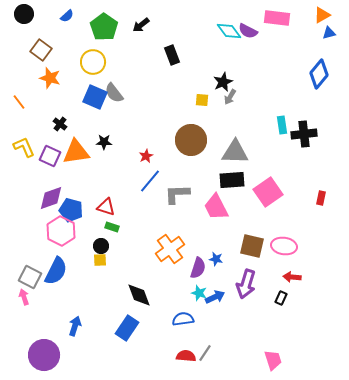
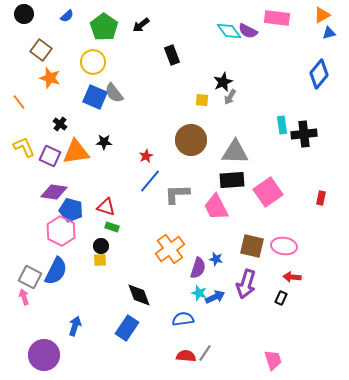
purple diamond at (51, 198): moved 3 px right, 6 px up; rotated 28 degrees clockwise
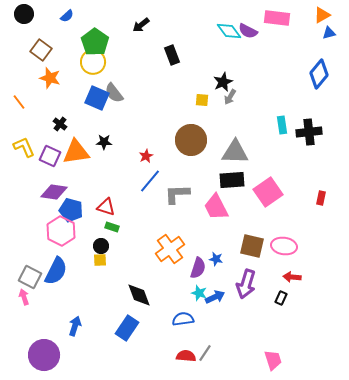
green pentagon at (104, 27): moved 9 px left, 15 px down
blue square at (95, 97): moved 2 px right, 1 px down
black cross at (304, 134): moved 5 px right, 2 px up
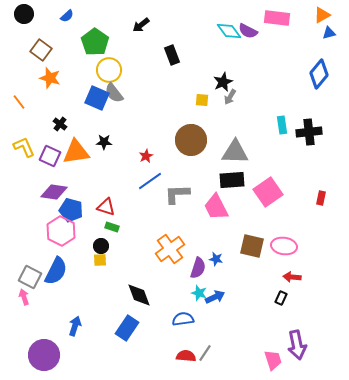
yellow circle at (93, 62): moved 16 px right, 8 px down
blue line at (150, 181): rotated 15 degrees clockwise
purple arrow at (246, 284): moved 51 px right, 61 px down; rotated 28 degrees counterclockwise
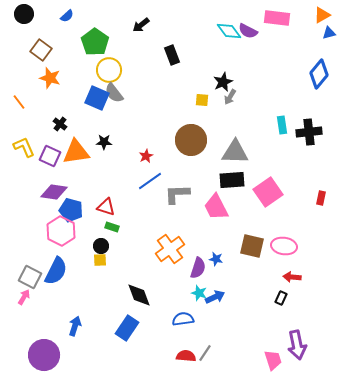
pink arrow at (24, 297): rotated 49 degrees clockwise
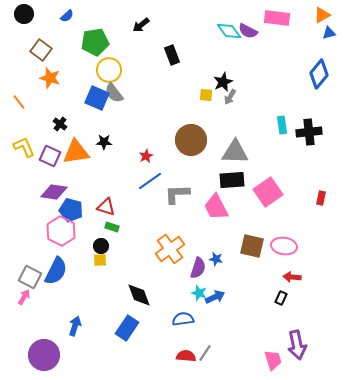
green pentagon at (95, 42): rotated 28 degrees clockwise
yellow square at (202, 100): moved 4 px right, 5 px up
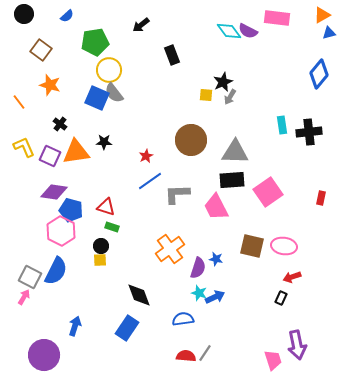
orange star at (50, 78): moved 7 px down
red arrow at (292, 277): rotated 24 degrees counterclockwise
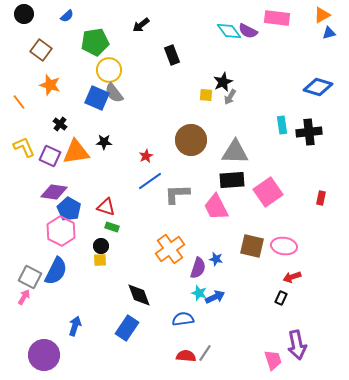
blue diamond at (319, 74): moved 1 px left, 13 px down; rotated 68 degrees clockwise
blue pentagon at (71, 210): moved 2 px left, 1 px up; rotated 15 degrees clockwise
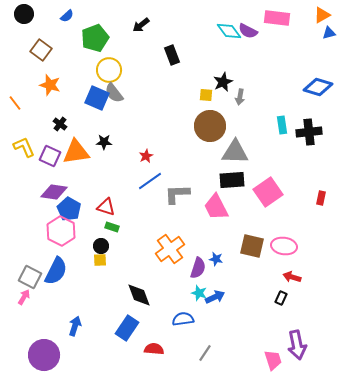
green pentagon at (95, 42): moved 4 px up; rotated 12 degrees counterclockwise
gray arrow at (230, 97): moved 10 px right; rotated 21 degrees counterclockwise
orange line at (19, 102): moved 4 px left, 1 px down
brown circle at (191, 140): moved 19 px right, 14 px up
red arrow at (292, 277): rotated 36 degrees clockwise
red semicircle at (186, 356): moved 32 px left, 7 px up
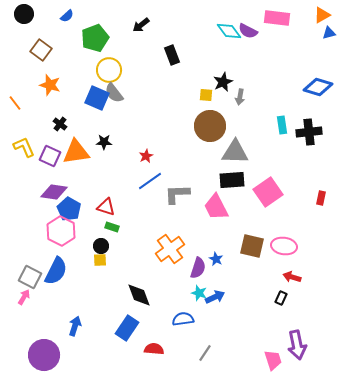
blue star at (216, 259): rotated 16 degrees clockwise
